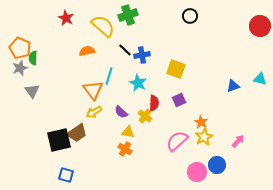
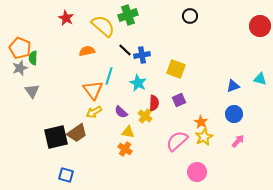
black square: moved 3 px left, 3 px up
blue circle: moved 17 px right, 51 px up
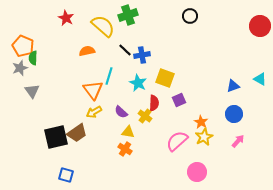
orange pentagon: moved 3 px right, 2 px up
yellow square: moved 11 px left, 9 px down
cyan triangle: rotated 16 degrees clockwise
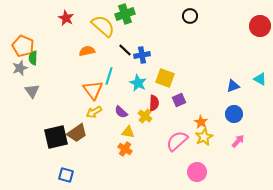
green cross: moved 3 px left, 1 px up
